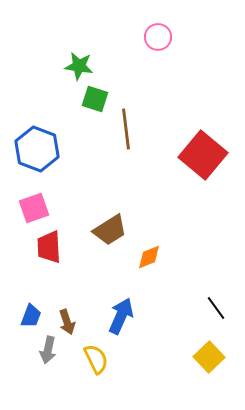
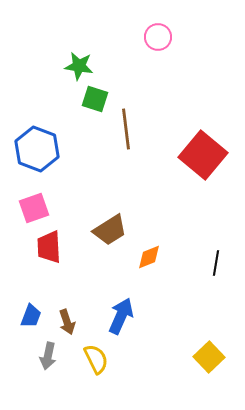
black line: moved 45 px up; rotated 45 degrees clockwise
gray arrow: moved 6 px down
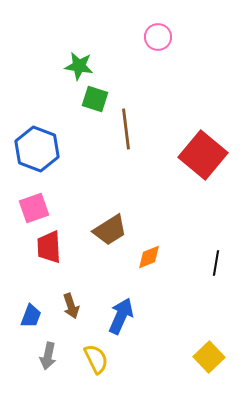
brown arrow: moved 4 px right, 16 px up
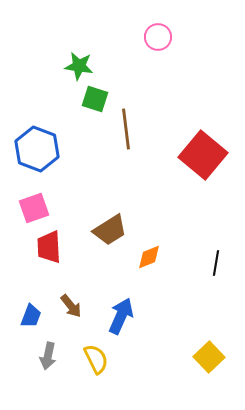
brown arrow: rotated 20 degrees counterclockwise
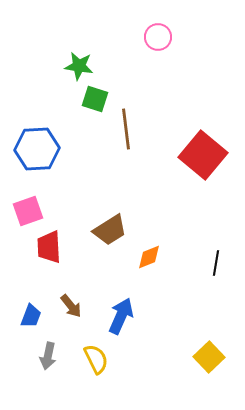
blue hexagon: rotated 24 degrees counterclockwise
pink square: moved 6 px left, 3 px down
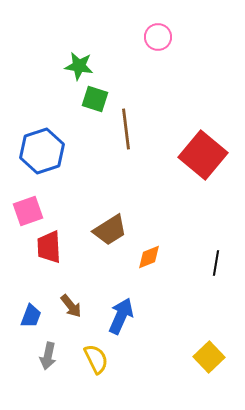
blue hexagon: moved 5 px right, 2 px down; rotated 15 degrees counterclockwise
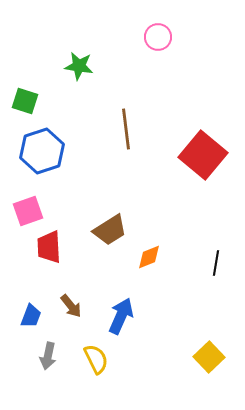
green square: moved 70 px left, 2 px down
